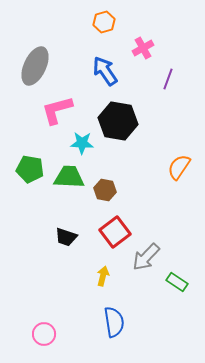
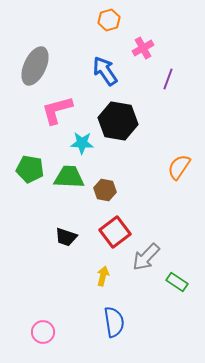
orange hexagon: moved 5 px right, 2 px up
pink circle: moved 1 px left, 2 px up
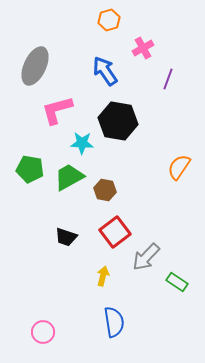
green trapezoid: rotated 32 degrees counterclockwise
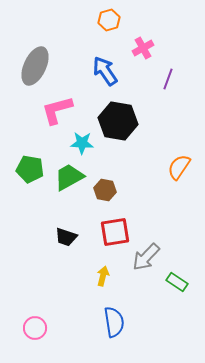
red square: rotated 28 degrees clockwise
pink circle: moved 8 px left, 4 px up
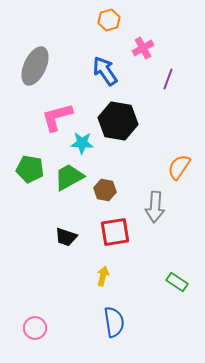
pink L-shape: moved 7 px down
gray arrow: moved 9 px right, 50 px up; rotated 40 degrees counterclockwise
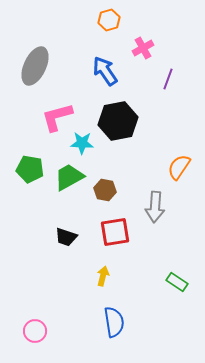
black hexagon: rotated 21 degrees counterclockwise
pink circle: moved 3 px down
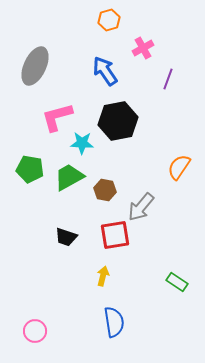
gray arrow: moved 14 px left; rotated 36 degrees clockwise
red square: moved 3 px down
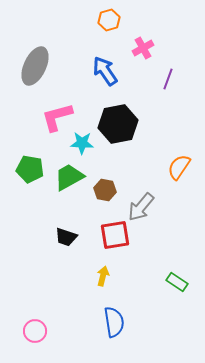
black hexagon: moved 3 px down
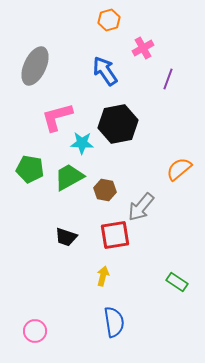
orange semicircle: moved 2 px down; rotated 16 degrees clockwise
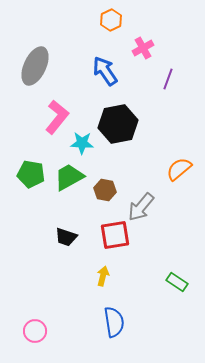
orange hexagon: moved 2 px right; rotated 10 degrees counterclockwise
pink L-shape: rotated 144 degrees clockwise
green pentagon: moved 1 px right, 5 px down
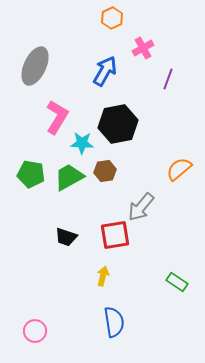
orange hexagon: moved 1 px right, 2 px up
blue arrow: rotated 64 degrees clockwise
pink L-shape: rotated 8 degrees counterclockwise
brown hexagon: moved 19 px up; rotated 20 degrees counterclockwise
